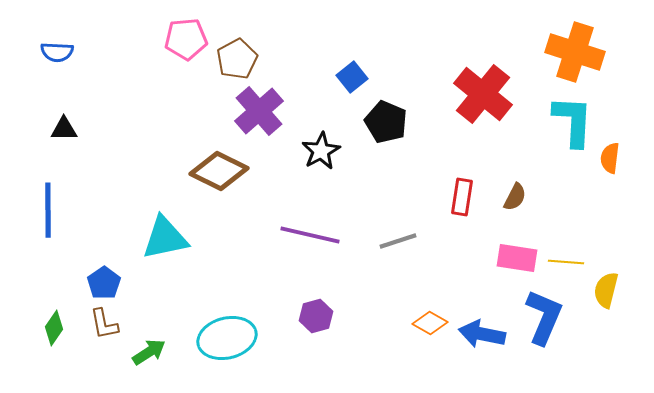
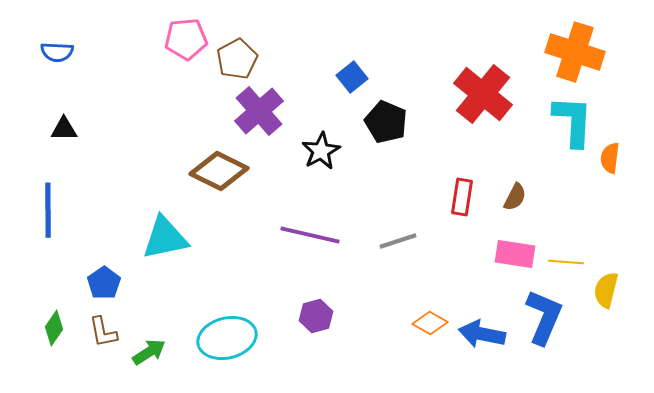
pink rectangle: moved 2 px left, 4 px up
brown L-shape: moved 1 px left, 8 px down
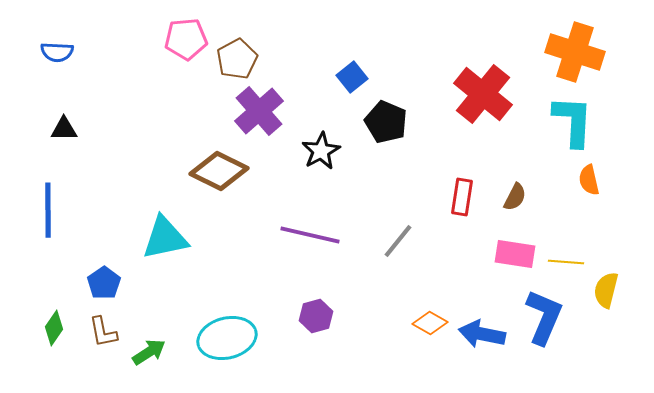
orange semicircle: moved 21 px left, 22 px down; rotated 20 degrees counterclockwise
gray line: rotated 33 degrees counterclockwise
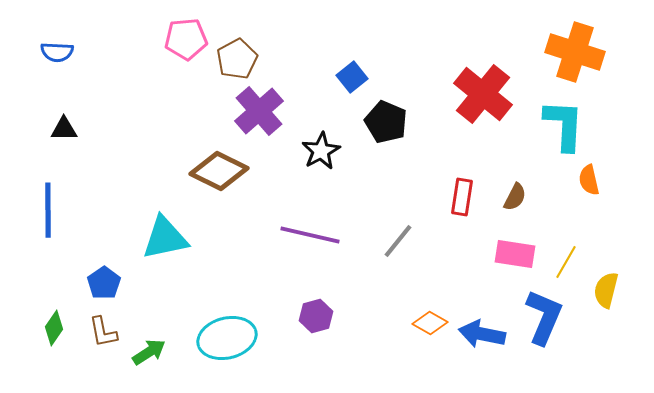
cyan L-shape: moved 9 px left, 4 px down
yellow line: rotated 64 degrees counterclockwise
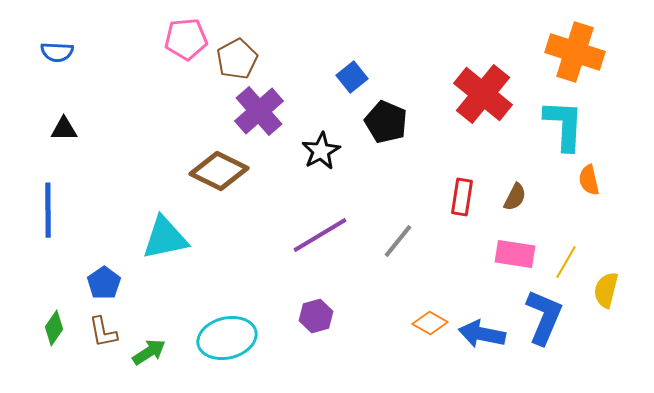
purple line: moved 10 px right; rotated 44 degrees counterclockwise
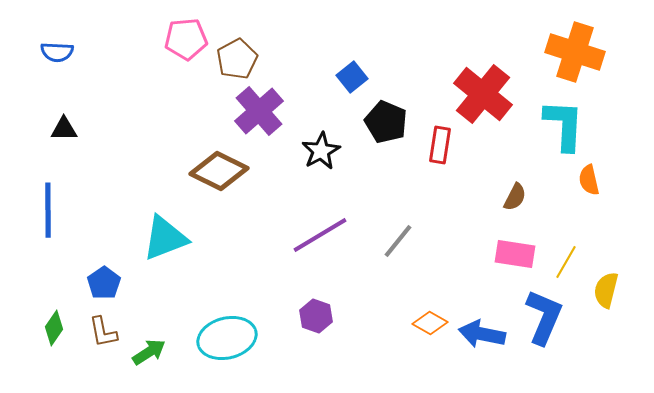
red rectangle: moved 22 px left, 52 px up
cyan triangle: rotated 9 degrees counterclockwise
purple hexagon: rotated 24 degrees counterclockwise
